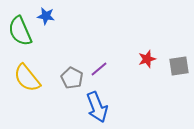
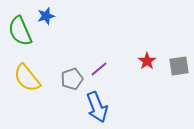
blue star: rotated 24 degrees counterclockwise
red star: moved 2 px down; rotated 18 degrees counterclockwise
gray pentagon: moved 1 px down; rotated 25 degrees clockwise
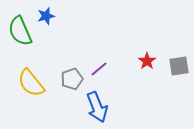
yellow semicircle: moved 4 px right, 5 px down
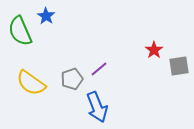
blue star: rotated 24 degrees counterclockwise
red star: moved 7 px right, 11 px up
yellow semicircle: rotated 16 degrees counterclockwise
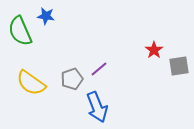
blue star: rotated 24 degrees counterclockwise
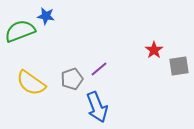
green semicircle: rotated 92 degrees clockwise
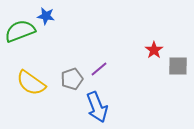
gray square: moved 1 px left; rotated 10 degrees clockwise
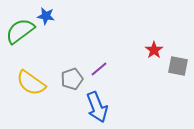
green semicircle: rotated 16 degrees counterclockwise
gray square: rotated 10 degrees clockwise
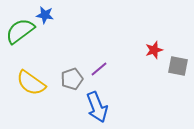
blue star: moved 1 px left, 1 px up
red star: rotated 18 degrees clockwise
